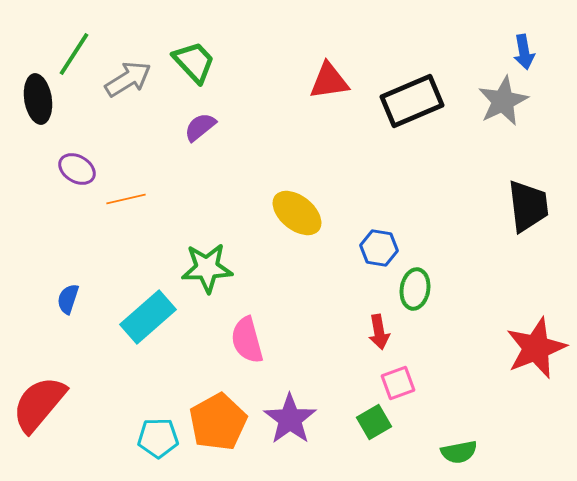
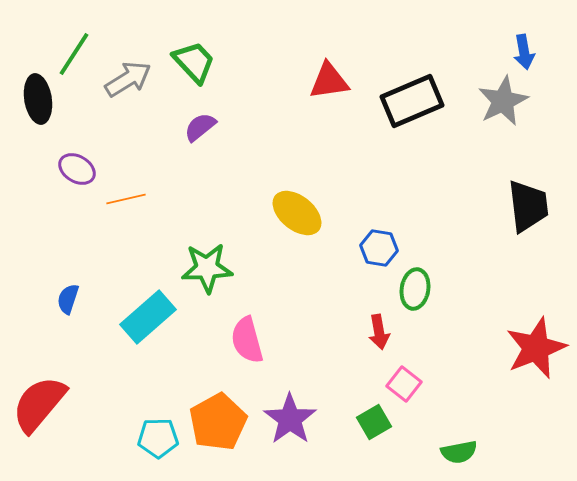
pink square: moved 6 px right, 1 px down; rotated 32 degrees counterclockwise
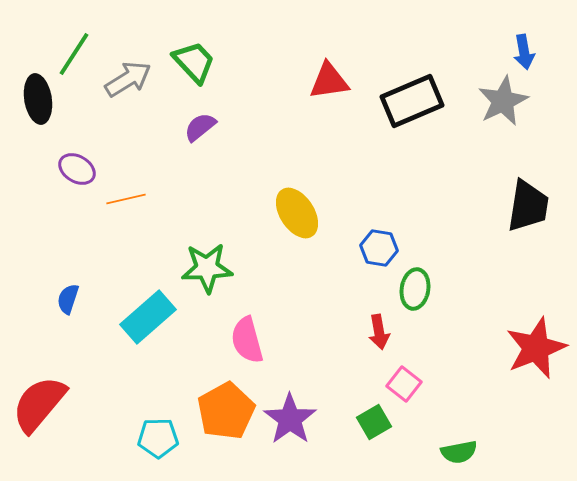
black trapezoid: rotated 16 degrees clockwise
yellow ellipse: rotated 18 degrees clockwise
orange pentagon: moved 8 px right, 11 px up
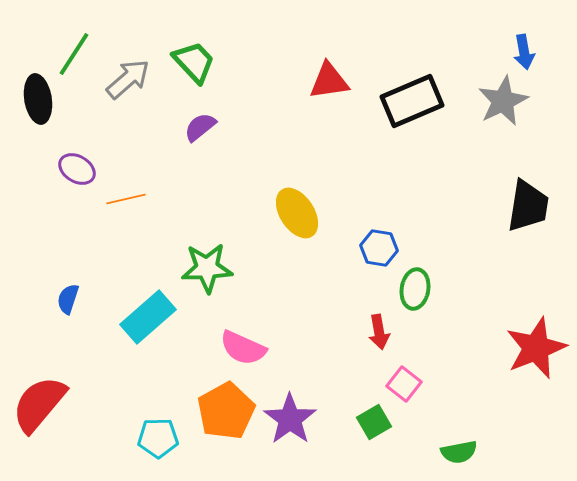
gray arrow: rotated 9 degrees counterclockwise
pink semicircle: moved 4 px left, 8 px down; rotated 51 degrees counterclockwise
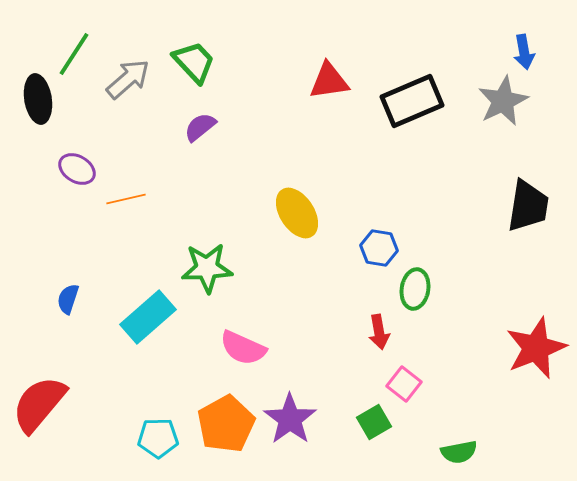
orange pentagon: moved 13 px down
